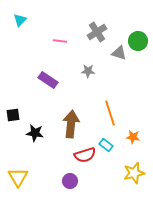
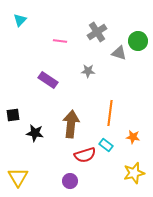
orange line: rotated 25 degrees clockwise
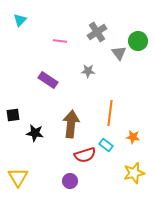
gray triangle: rotated 35 degrees clockwise
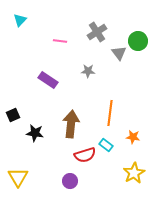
black square: rotated 16 degrees counterclockwise
yellow star: rotated 15 degrees counterclockwise
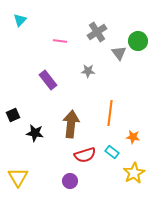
purple rectangle: rotated 18 degrees clockwise
cyan rectangle: moved 6 px right, 7 px down
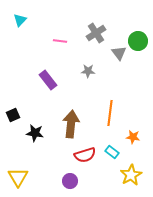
gray cross: moved 1 px left, 1 px down
yellow star: moved 3 px left, 2 px down
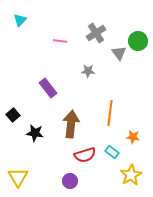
purple rectangle: moved 8 px down
black square: rotated 16 degrees counterclockwise
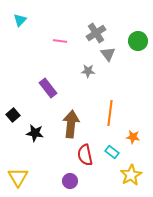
gray triangle: moved 11 px left, 1 px down
red semicircle: rotated 95 degrees clockwise
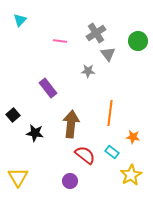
red semicircle: rotated 140 degrees clockwise
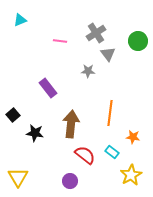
cyan triangle: rotated 24 degrees clockwise
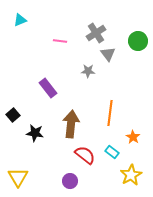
orange star: rotated 24 degrees clockwise
